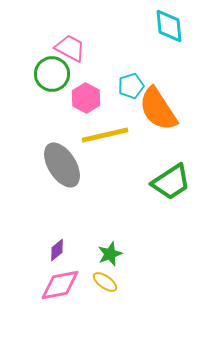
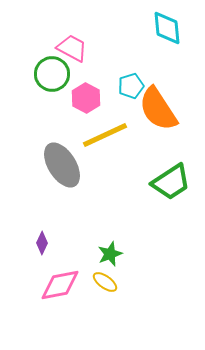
cyan diamond: moved 2 px left, 2 px down
pink trapezoid: moved 2 px right
yellow line: rotated 12 degrees counterclockwise
purple diamond: moved 15 px left, 7 px up; rotated 25 degrees counterclockwise
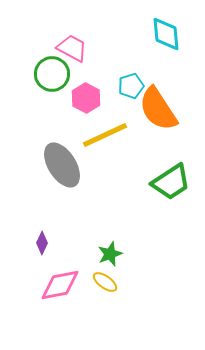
cyan diamond: moved 1 px left, 6 px down
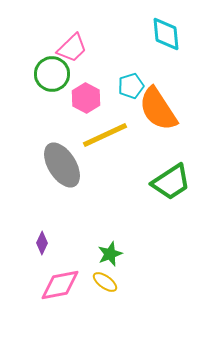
pink trapezoid: rotated 108 degrees clockwise
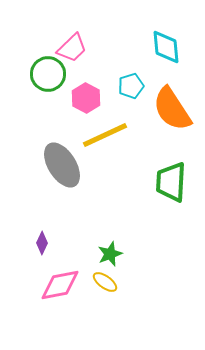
cyan diamond: moved 13 px down
green circle: moved 4 px left
orange semicircle: moved 14 px right
green trapezoid: rotated 126 degrees clockwise
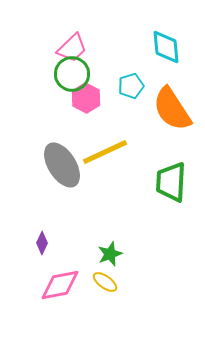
green circle: moved 24 px right
yellow line: moved 17 px down
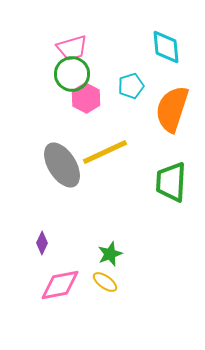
pink trapezoid: rotated 28 degrees clockwise
orange semicircle: rotated 51 degrees clockwise
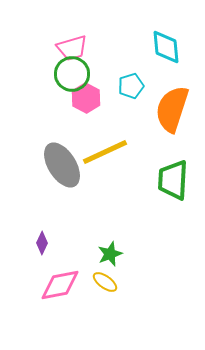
green trapezoid: moved 2 px right, 2 px up
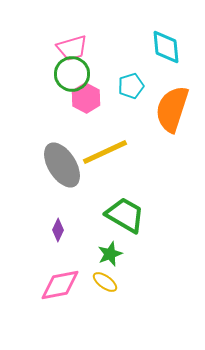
green trapezoid: moved 48 px left, 35 px down; rotated 117 degrees clockwise
purple diamond: moved 16 px right, 13 px up
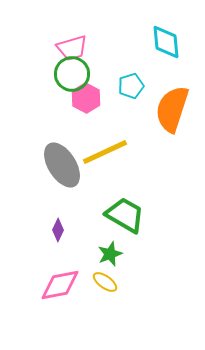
cyan diamond: moved 5 px up
